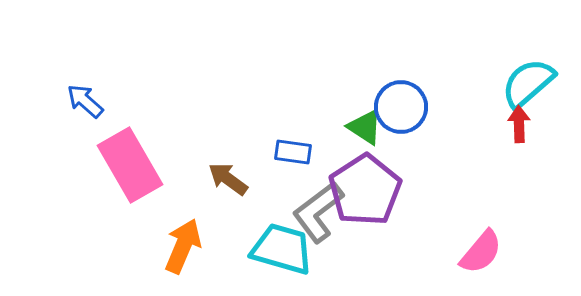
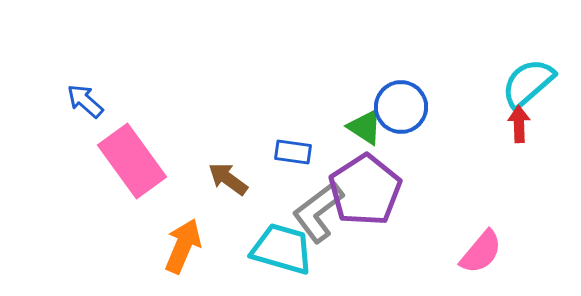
pink rectangle: moved 2 px right, 4 px up; rotated 6 degrees counterclockwise
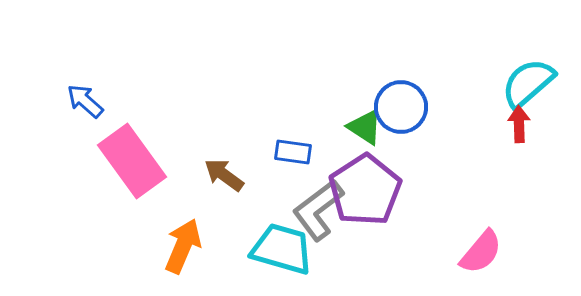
brown arrow: moved 4 px left, 4 px up
gray L-shape: moved 2 px up
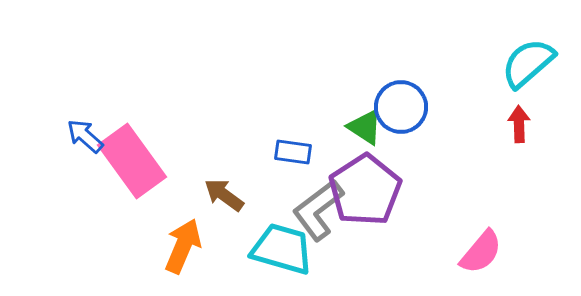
cyan semicircle: moved 20 px up
blue arrow: moved 35 px down
brown arrow: moved 20 px down
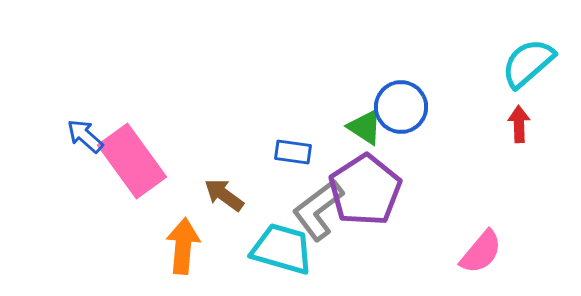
orange arrow: rotated 18 degrees counterclockwise
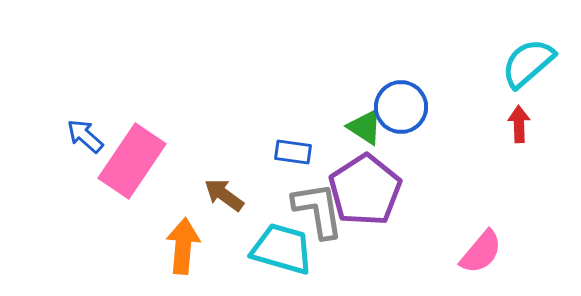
pink rectangle: rotated 70 degrees clockwise
gray L-shape: rotated 118 degrees clockwise
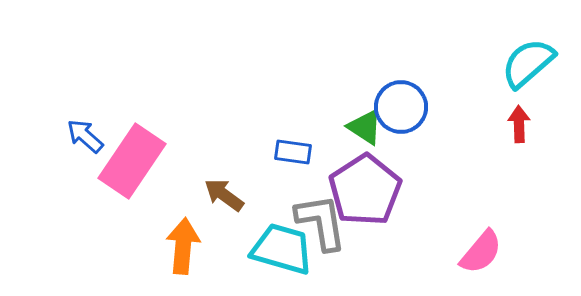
gray L-shape: moved 3 px right, 12 px down
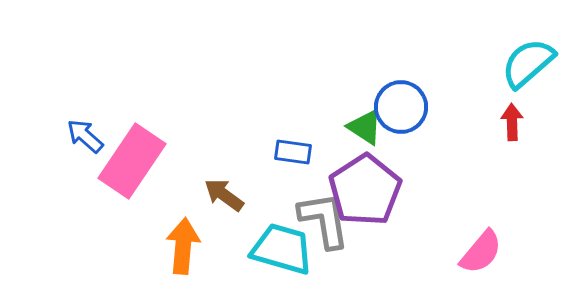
red arrow: moved 7 px left, 2 px up
gray L-shape: moved 3 px right, 2 px up
